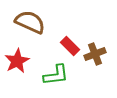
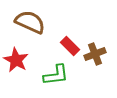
red star: moved 1 px left, 1 px up; rotated 15 degrees counterclockwise
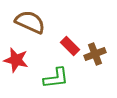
red star: rotated 15 degrees counterclockwise
green L-shape: moved 3 px down
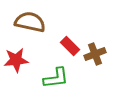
brown semicircle: rotated 12 degrees counterclockwise
red star: rotated 20 degrees counterclockwise
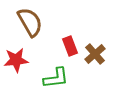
brown semicircle: rotated 48 degrees clockwise
red rectangle: rotated 24 degrees clockwise
brown cross: rotated 20 degrees counterclockwise
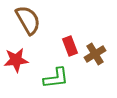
brown semicircle: moved 2 px left, 2 px up
brown cross: rotated 10 degrees clockwise
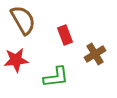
brown semicircle: moved 5 px left
red rectangle: moved 5 px left, 11 px up
green L-shape: moved 1 px up
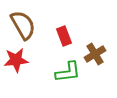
brown semicircle: moved 5 px down
red rectangle: moved 1 px left, 1 px down
green L-shape: moved 12 px right, 5 px up
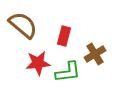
brown semicircle: rotated 20 degrees counterclockwise
red rectangle: rotated 36 degrees clockwise
red star: moved 22 px right, 3 px down
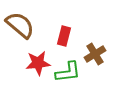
brown semicircle: moved 3 px left
